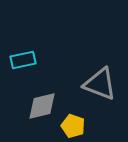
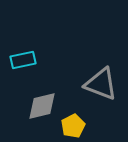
gray triangle: moved 1 px right
yellow pentagon: rotated 25 degrees clockwise
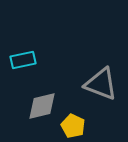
yellow pentagon: rotated 20 degrees counterclockwise
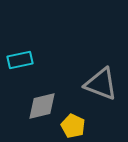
cyan rectangle: moved 3 px left
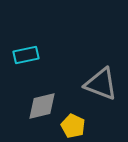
cyan rectangle: moved 6 px right, 5 px up
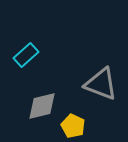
cyan rectangle: rotated 30 degrees counterclockwise
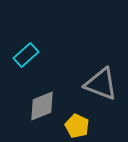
gray diamond: rotated 8 degrees counterclockwise
yellow pentagon: moved 4 px right
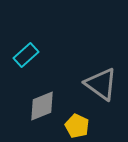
gray triangle: rotated 15 degrees clockwise
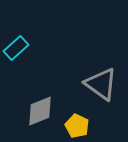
cyan rectangle: moved 10 px left, 7 px up
gray diamond: moved 2 px left, 5 px down
